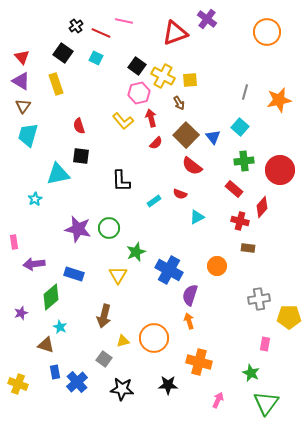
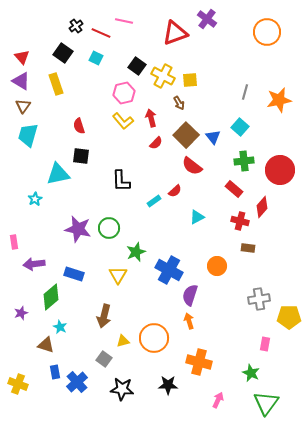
pink hexagon at (139, 93): moved 15 px left
red semicircle at (180, 194): moved 5 px left, 3 px up; rotated 64 degrees counterclockwise
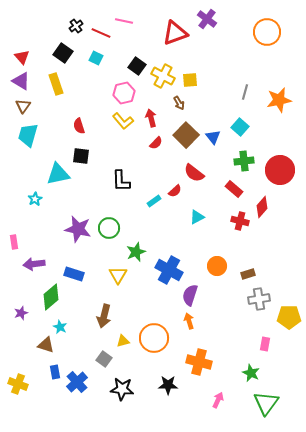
red semicircle at (192, 166): moved 2 px right, 7 px down
brown rectangle at (248, 248): moved 26 px down; rotated 24 degrees counterclockwise
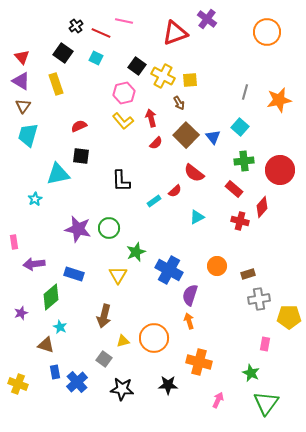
red semicircle at (79, 126): rotated 84 degrees clockwise
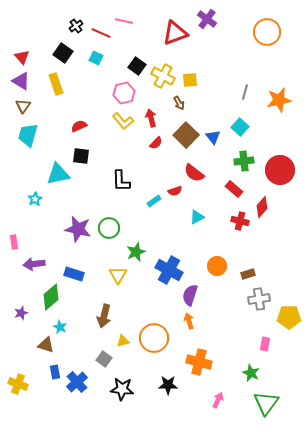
red semicircle at (175, 191): rotated 24 degrees clockwise
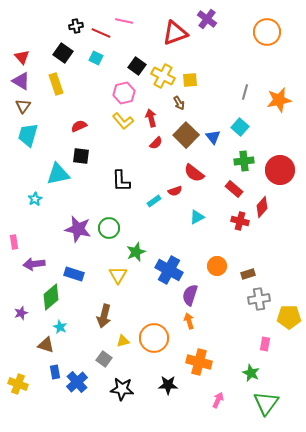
black cross at (76, 26): rotated 24 degrees clockwise
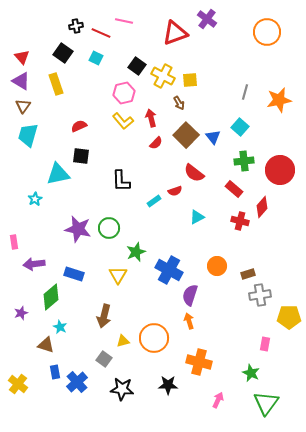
gray cross at (259, 299): moved 1 px right, 4 px up
yellow cross at (18, 384): rotated 18 degrees clockwise
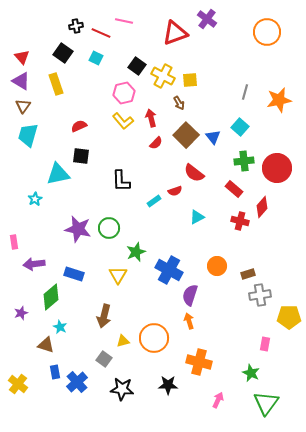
red circle at (280, 170): moved 3 px left, 2 px up
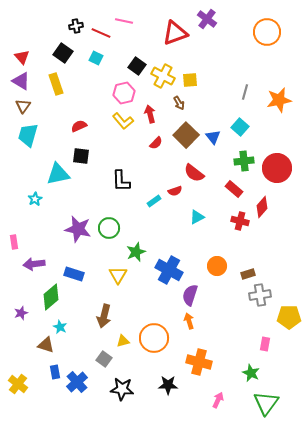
red arrow at (151, 118): moved 1 px left, 4 px up
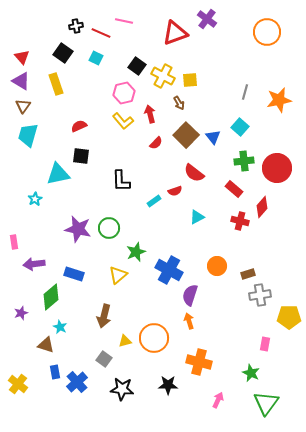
yellow triangle at (118, 275): rotated 18 degrees clockwise
yellow triangle at (123, 341): moved 2 px right
